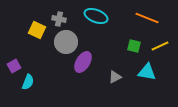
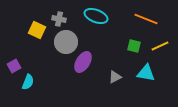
orange line: moved 1 px left, 1 px down
cyan triangle: moved 1 px left, 1 px down
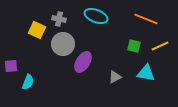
gray circle: moved 3 px left, 2 px down
purple square: moved 3 px left; rotated 24 degrees clockwise
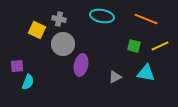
cyan ellipse: moved 6 px right; rotated 10 degrees counterclockwise
purple ellipse: moved 2 px left, 3 px down; rotated 20 degrees counterclockwise
purple square: moved 6 px right
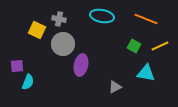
green square: rotated 16 degrees clockwise
gray triangle: moved 10 px down
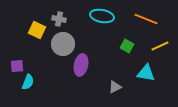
green square: moved 7 px left
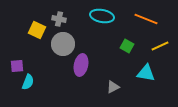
gray triangle: moved 2 px left
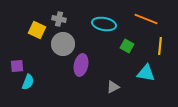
cyan ellipse: moved 2 px right, 8 px down
yellow line: rotated 60 degrees counterclockwise
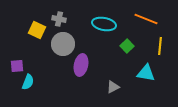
green square: rotated 16 degrees clockwise
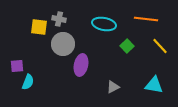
orange line: rotated 15 degrees counterclockwise
yellow square: moved 2 px right, 3 px up; rotated 18 degrees counterclockwise
yellow line: rotated 48 degrees counterclockwise
cyan triangle: moved 8 px right, 12 px down
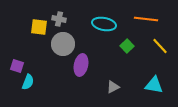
purple square: rotated 24 degrees clockwise
